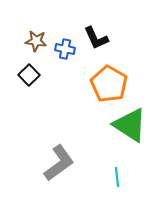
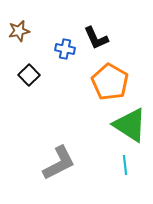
brown star: moved 17 px left, 10 px up; rotated 20 degrees counterclockwise
orange pentagon: moved 1 px right, 2 px up
gray L-shape: rotated 9 degrees clockwise
cyan line: moved 8 px right, 12 px up
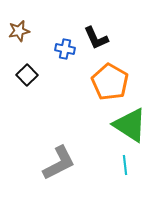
black square: moved 2 px left
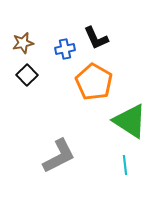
brown star: moved 4 px right, 12 px down
blue cross: rotated 24 degrees counterclockwise
orange pentagon: moved 16 px left
green triangle: moved 4 px up
gray L-shape: moved 7 px up
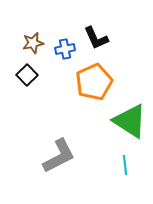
brown star: moved 10 px right
orange pentagon: rotated 18 degrees clockwise
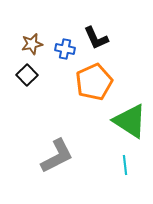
brown star: moved 1 px left, 1 px down
blue cross: rotated 24 degrees clockwise
gray L-shape: moved 2 px left
